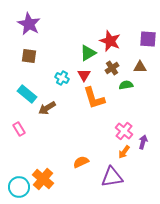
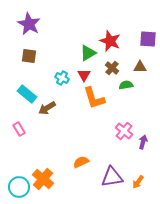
brown cross: rotated 16 degrees counterclockwise
orange arrow: moved 14 px right, 30 px down
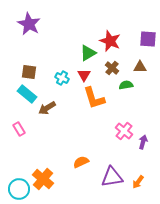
brown square: moved 16 px down
cyan circle: moved 2 px down
